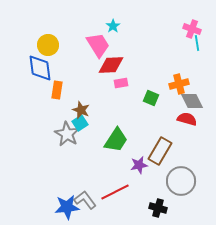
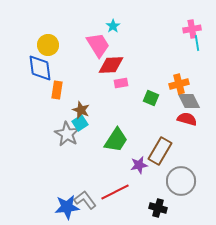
pink cross: rotated 30 degrees counterclockwise
gray diamond: moved 3 px left
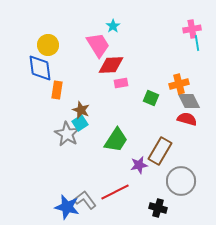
blue star: rotated 20 degrees clockwise
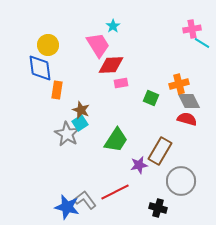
cyan line: moved 5 px right; rotated 49 degrees counterclockwise
